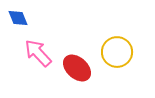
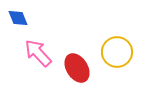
red ellipse: rotated 16 degrees clockwise
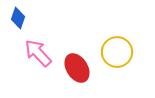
blue diamond: rotated 40 degrees clockwise
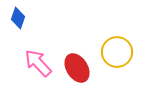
pink arrow: moved 10 px down
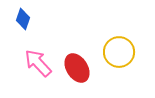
blue diamond: moved 5 px right, 1 px down
yellow circle: moved 2 px right
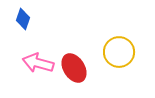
pink arrow: rotated 32 degrees counterclockwise
red ellipse: moved 3 px left
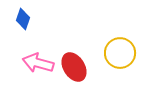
yellow circle: moved 1 px right, 1 px down
red ellipse: moved 1 px up
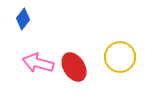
blue diamond: rotated 20 degrees clockwise
yellow circle: moved 4 px down
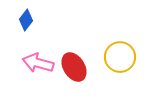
blue diamond: moved 3 px right, 1 px down
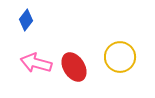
pink arrow: moved 2 px left
